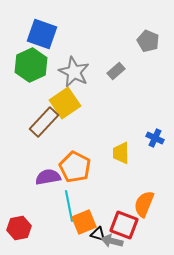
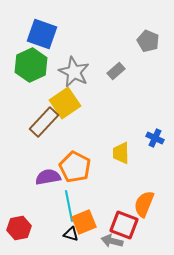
black triangle: moved 27 px left
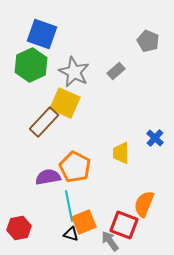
yellow square: rotated 32 degrees counterclockwise
blue cross: rotated 18 degrees clockwise
gray arrow: moved 2 px left; rotated 40 degrees clockwise
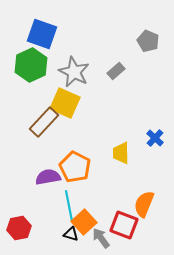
orange square: rotated 20 degrees counterclockwise
gray arrow: moved 9 px left, 3 px up
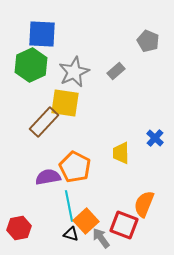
blue square: rotated 16 degrees counterclockwise
gray star: rotated 20 degrees clockwise
yellow square: rotated 16 degrees counterclockwise
orange square: moved 2 px right, 1 px up
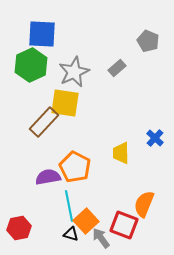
gray rectangle: moved 1 px right, 3 px up
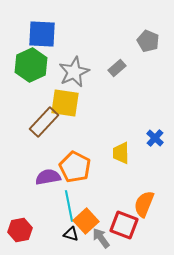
red hexagon: moved 1 px right, 2 px down
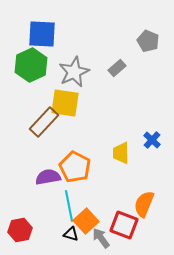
blue cross: moved 3 px left, 2 px down
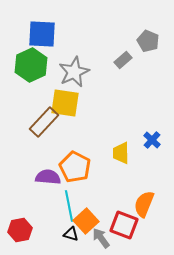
gray rectangle: moved 6 px right, 8 px up
purple semicircle: rotated 15 degrees clockwise
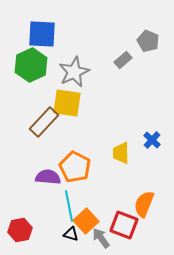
yellow square: moved 2 px right
